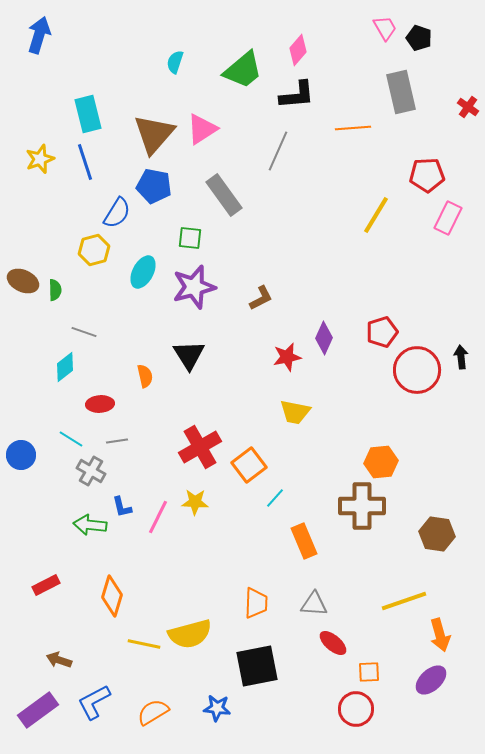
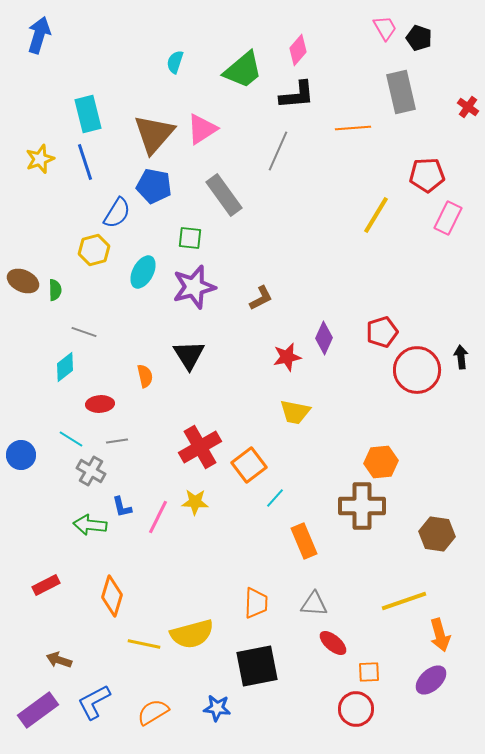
yellow semicircle at (190, 634): moved 2 px right
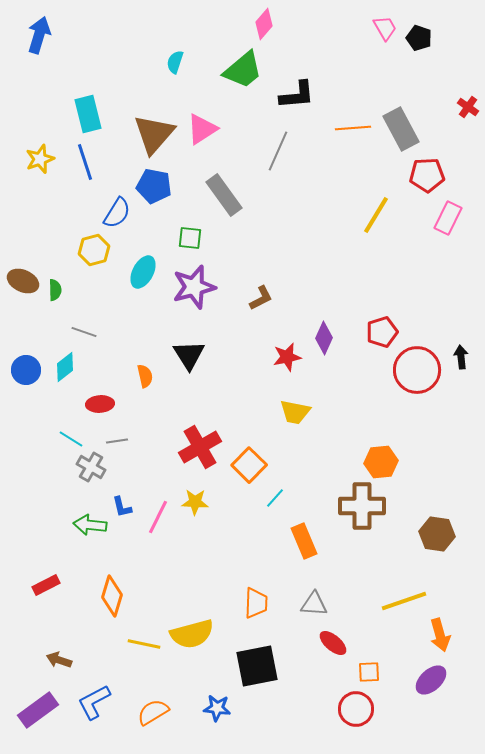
pink diamond at (298, 50): moved 34 px left, 26 px up
gray rectangle at (401, 92): moved 37 px down; rotated 15 degrees counterclockwise
blue circle at (21, 455): moved 5 px right, 85 px up
orange square at (249, 465): rotated 8 degrees counterclockwise
gray cross at (91, 471): moved 4 px up
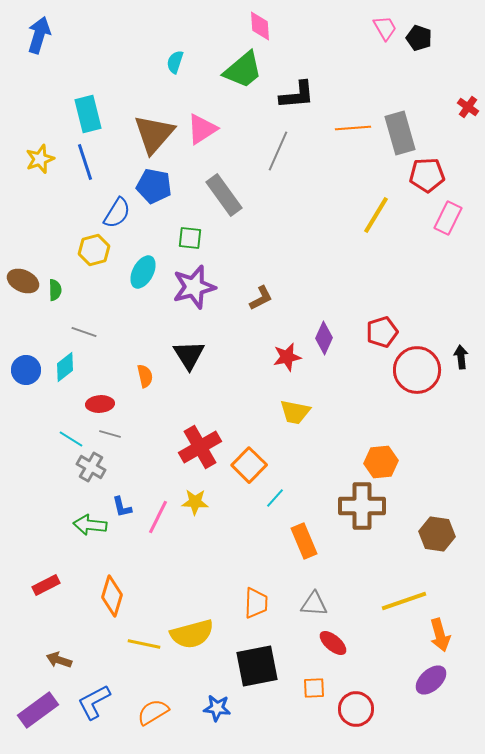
pink diamond at (264, 24): moved 4 px left, 2 px down; rotated 44 degrees counterclockwise
gray rectangle at (401, 129): moved 1 px left, 4 px down; rotated 12 degrees clockwise
gray line at (117, 441): moved 7 px left, 7 px up; rotated 25 degrees clockwise
orange square at (369, 672): moved 55 px left, 16 px down
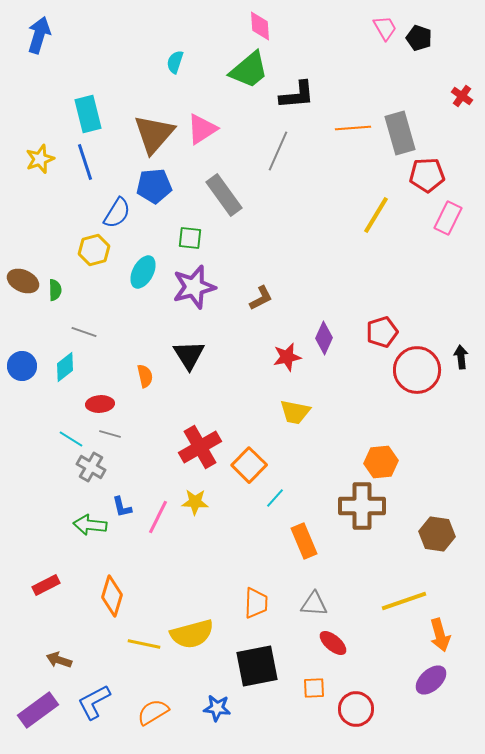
green trapezoid at (243, 70): moved 6 px right
red cross at (468, 107): moved 6 px left, 11 px up
blue pentagon at (154, 186): rotated 16 degrees counterclockwise
blue circle at (26, 370): moved 4 px left, 4 px up
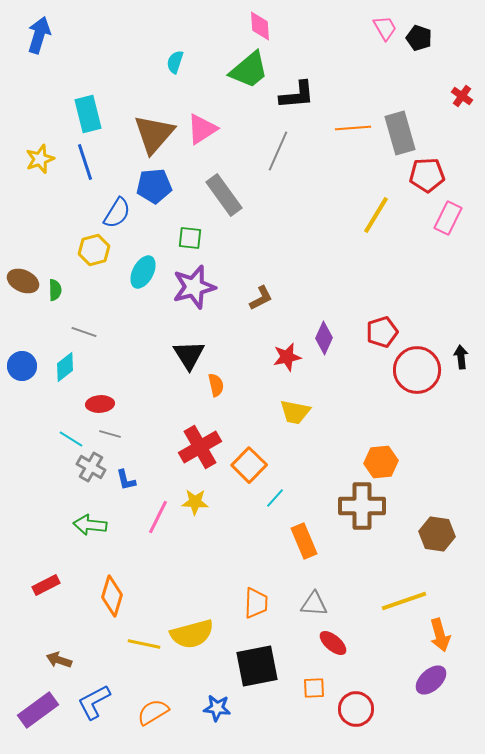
orange semicircle at (145, 376): moved 71 px right, 9 px down
blue L-shape at (122, 507): moved 4 px right, 27 px up
